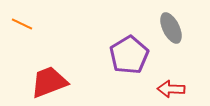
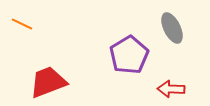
gray ellipse: moved 1 px right
red trapezoid: moved 1 px left
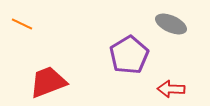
gray ellipse: moved 1 px left, 4 px up; rotated 40 degrees counterclockwise
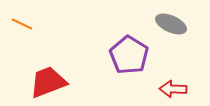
purple pentagon: rotated 9 degrees counterclockwise
red arrow: moved 2 px right
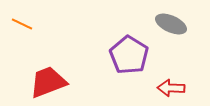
red arrow: moved 2 px left, 1 px up
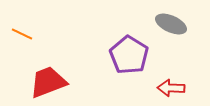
orange line: moved 10 px down
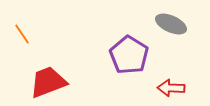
orange line: rotated 30 degrees clockwise
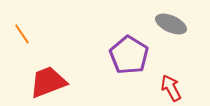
red arrow: rotated 60 degrees clockwise
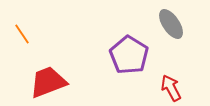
gray ellipse: rotated 32 degrees clockwise
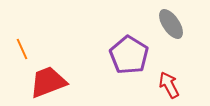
orange line: moved 15 px down; rotated 10 degrees clockwise
red arrow: moved 2 px left, 3 px up
